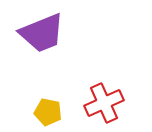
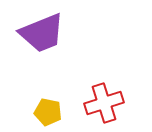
red cross: rotated 6 degrees clockwise
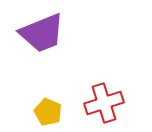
yellow pentagon: rotated 12 degrees clockwise
